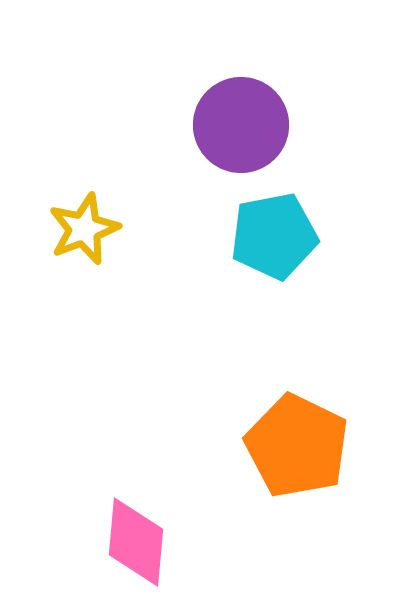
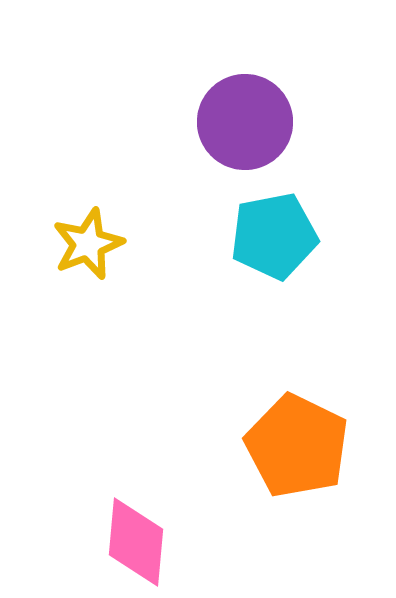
purple circle: moved 4 px right, 3 px up
yellow star: moved 4 px right, 15 px down
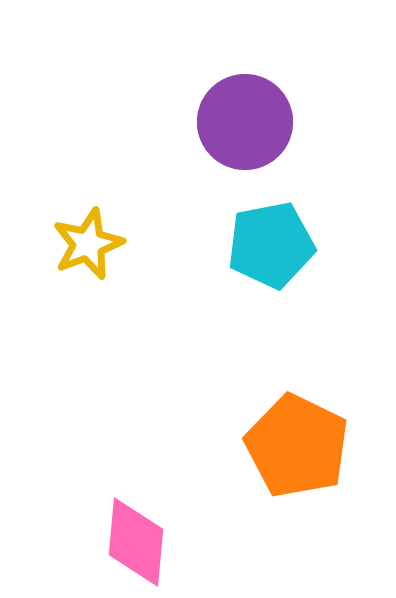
cyan pentagon: moved 3 px left, 9 px down
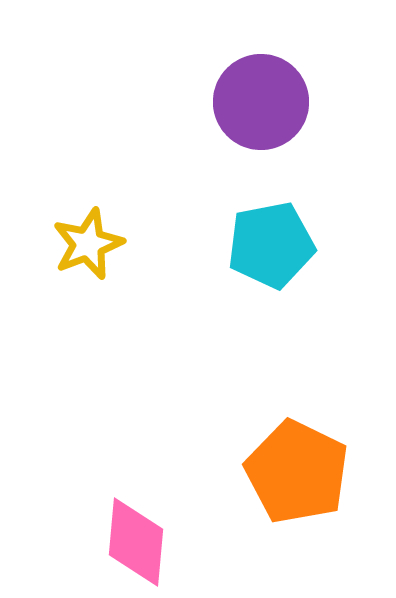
purple circle: moved 16 px right, 20 px up
orange pentagon: moved 26 px down
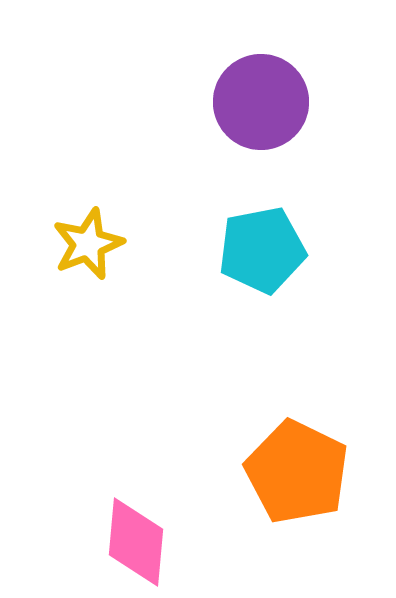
cyan pentagon: moved 9 px left, 5 px down
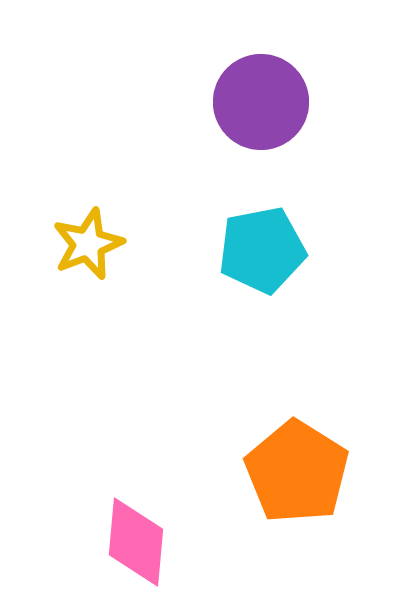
orange pentagon: rotated 6 degrees clockwise
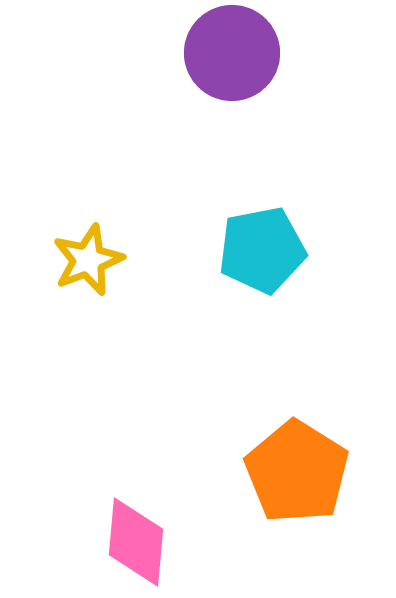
purple circle: moved 29 px left, 49 px up
yellow star: moved 16 px down
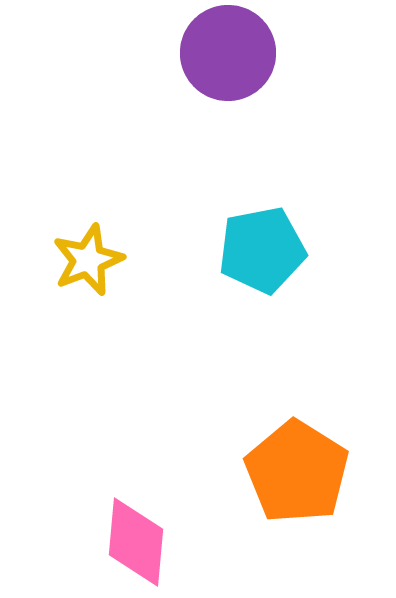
purple circle: moved 4 px left
